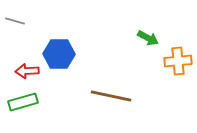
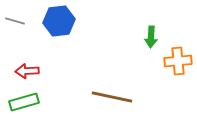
green arrow: moved 3 px right, 1 px up; rotated 65 degrees clockwise
blue hexagon: moved 33 px up; rotated 8 degrees counterclockwise
brown line: moved 1 px right, 1 px down
green rectangle: moved 1 px right
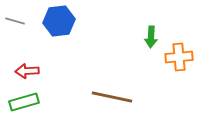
orange cross: moved 1 px right, 4 px up
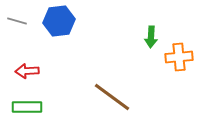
gray line: moved 2 px right
brown line: rotated 24 degrees clockwise
green rectangle: moved 3 px right, 5 px down; rotated 16 degrees clockwise
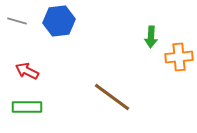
red arrow: rotated 30 degrees clockwise
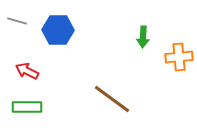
blue hexagon: moved 1 px left, 9 px down; rotated 8 degrees clockwise
green arrow: moved 8 px left
brown line: moved 2 px down
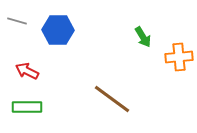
green arrow: rotated 35 degrees counterclockwise
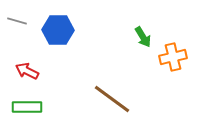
orange cross: moved 6 px left; rotated 8 degrees counterclockwise
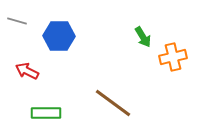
blue hexagon: moved 1 px right, 6 px down
brown line: moved 1 px right, 4 px down
green rectangle: moved 19 px right, 6 px down
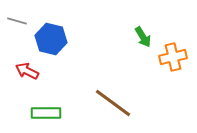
blue hexagon: moved 8 px left, 3 px down; rotated 12 degrees clockwise
